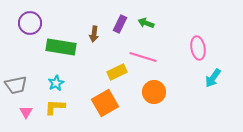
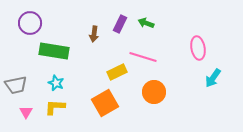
green rectangle: moved 7 px left, 4 px down
cyan star: rotated 21 degrees counterclockwise
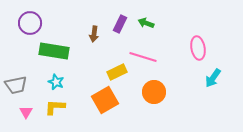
cyan star: moved 1 px up
orange square: moved 3 px up
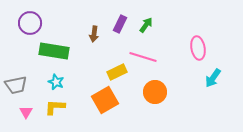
green arrow: moved 2 px down; rotated 105 degrees clockwise
orange circle: moved 1 px right
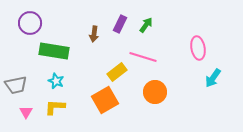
yellow rectangle: rotated 12 degrees counterclockwise
cyan star: moved 1 px up
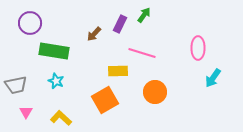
green arrow: moved 2 px left, 10 px up
brown arrow: rotated 35 degrees clockwise
pink ellipse: rotated 10 degrees clockwise
pink line: moved 1 px left, 4 px up
yellow rectangle: moved 1 px right, 1 px up; rotated 36 degrees clockwise
yellow L-shape: moved 6 px right, 11 px down; rotated 40 degrees clockwise
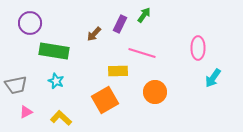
pink triangle: rotated 32 degrees clockwise
